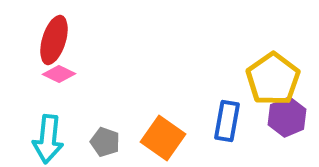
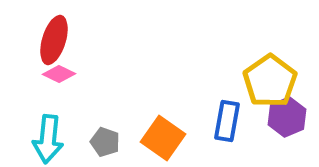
yellow pentagon: moved 3 px left, 2 px down
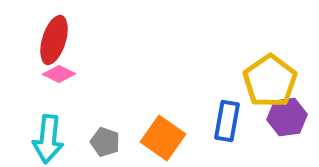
purple hexagon: rotated 15 degrees clockwise
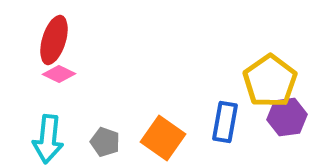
blue rectangle: moved 2 px left, 1 px down
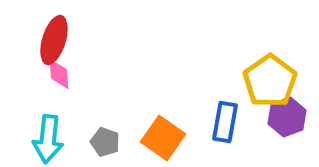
pink diamond: rotated 60 degrees clockwise
purple hexagon: rotated 12 degrees counterclockwise
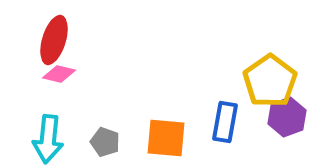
pink diamond: rotated 72 degrees counterclockwise
orange square: moved 3 px right; rotated 30 degrees counterclockwise
